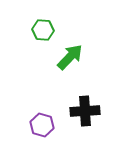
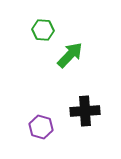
green arrow: moved 2 px up
purple hexagon: moved 1 px left, 2 px down
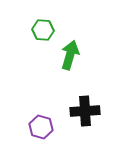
green arrow: rotated 28 degrees counterclockwise
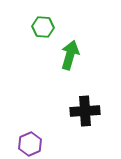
green hexagon: moved 3 px up
purple hexagon: moved 11 px left, 17 px down; rotated 20 degrees clockwise
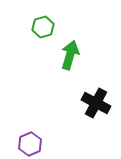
green hexagon: rotated 20 degrees counterclockwise
black cross: moved 11 px right, 8 px up; rotated 32 degrees clockwise
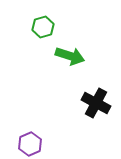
green arrow: moved 1 px down; rotated 92 degrees clockwise
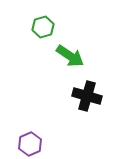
green arrow: rotated 16 degrees clockwise
black cross: moved 9 px left, 7 px up; rotated 12 degrees counterclockwise
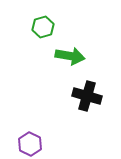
green arrow: rotated 24 degrees counterclockwise
purple hexagon: rotated 10 degrees counterclockwise
